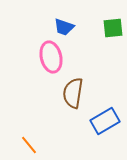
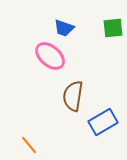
blue trapezoid: moved 1 px down
pink ellipse: moved 1 px left, 1 px up; rotated 36 degrees counterclockwise
brown semicircle: moved 3 px down
blue rectangle: moved 2 px left, 1 px down
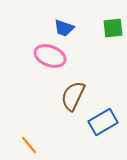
pink ellipse: rotated 20 degrees counterclockwise
brown semicircle: rotated 16 degrees clockwise
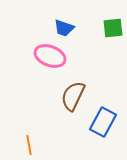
blue rectangle: rotated 32 degrees counterclockwise
orange line: rotated 30 degrees clockwise
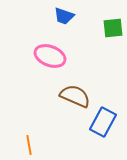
blue trapezoid: moved 12 px up
brown semicircle: moved 2 px right; rotated 88 degrees clockwise
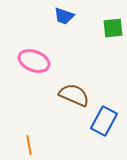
pink ellipse: moved 16 px left, 5 px down
brown semicircle: moved 1 px left, 1 px up
blue rectangle: moved 1 px right, 1 px up
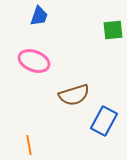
blue trapezoid: moved 25 px left; rotated 90 degrees counterclockwise
green square: moved 2 px down
brown semicircle: rotated 140 degrees clockwise
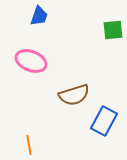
pink ellipse: moved 3 px left
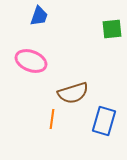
green square: moved 1 px left, 1 px up
brown semicircle: moved 1 px left, 2 px up
blue rectangle: rotated 12 degrees counterclockwise
orange line: moved 23 px right, 26 px up; rotated 18 degrees clockwise
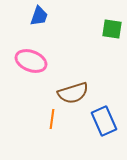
green square: rotated 15 degrees clockwise
blue rectangle: rotated 40 degrees counterclockwise
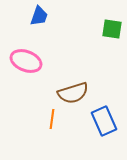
pink ellipse: moved 5 px left
